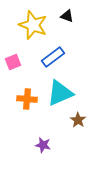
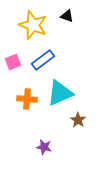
blue rectangle: moved 10 px left, 3 px down
purple star: moved 1 px right, 2 px down
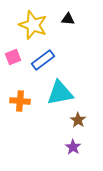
black triangle: moved 1 px right, 3 px down; rotated 16 degrees counterclockwise
pink square: moved 5 px up
cyan triangle: rotated 12 degrees clockwise
orange cross: moved 7 px left, 2 px down
purple star: moved 29 px right; rotated 21 degrees clockwise
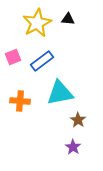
yellow star: moved 4 px right, 2 px up; rotated 24 degrees clockwise
blue rectangle: moved 1 px left, 1 px down
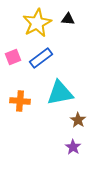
blue rectangle: moved 1 px left, 3 px up
